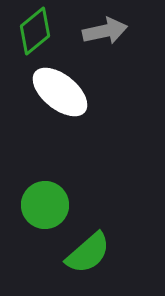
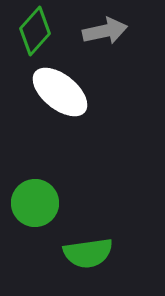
green diamond: rotated 9 degrees counterclockwise
green circle: moved 10 px left, 2 px up
green semicircle: rotated 33 degrees clockwise
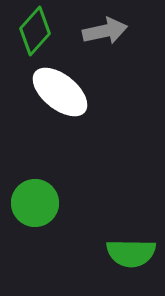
green semicircle: moved 43 px right; rotated 9 degrees clockwise
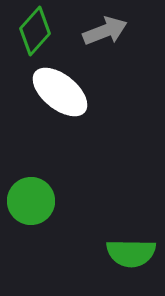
gray arrow: rotated 9 degrees counterclockwise
green circle: moved 4 px left, 2 px up
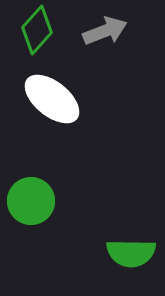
green diamond: moved 2 px right, 1 px up
white ellipse: moved 8 px left, 7 px down
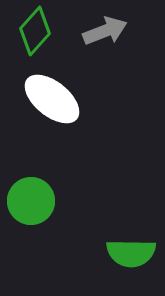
green diamond: moved 2 px left, 1 px down
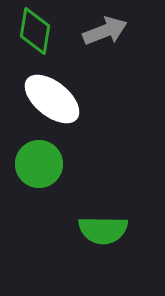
green diamond: rotated 33 degrees counterclockwise
green circle: moved 8 px right, 37 px up
green semicircle: moved 28 px left, 23 px up
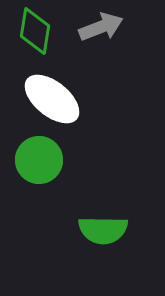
gray arrow: moved 4 px left, 4 px up
green circle: moved 4 px up
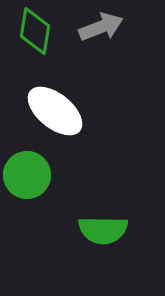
white ellipse: moved 3 px right, 12 px down
green circle: moved 12 px left, 15 px down
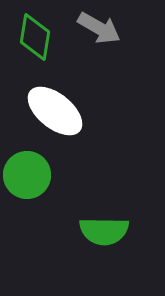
gray arrow: moved 2 px left, 1 px down; rotated 51 degrees clockwise
green diamond: moved 6 px down
green semicircle: moved 1 px right, 1 px down
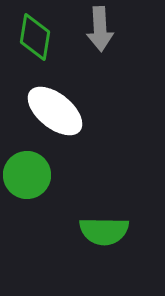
gray arrow: moved 1 px right, 1 px down; rotated 57 degrees clockwise
